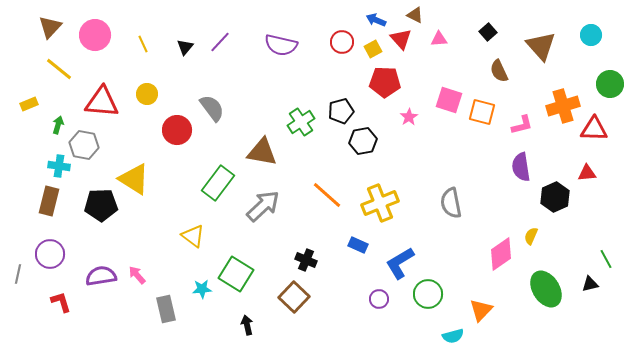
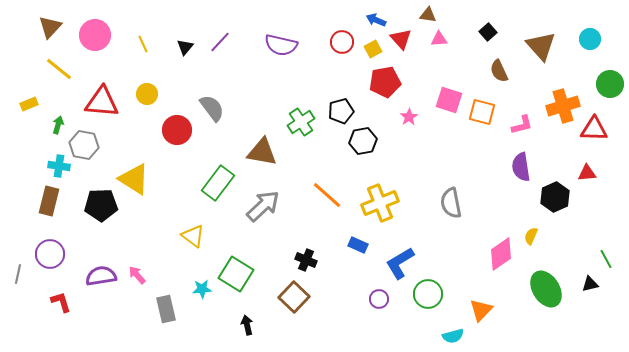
brown triangle at (415, 15): moved 13 px right; rotated 18 degrees counterclockwise
cyan circle at (591, 35): moved 1 px left, 4 px down
red pentagon at (385, 82): rotated 12 degrees counterclockwise
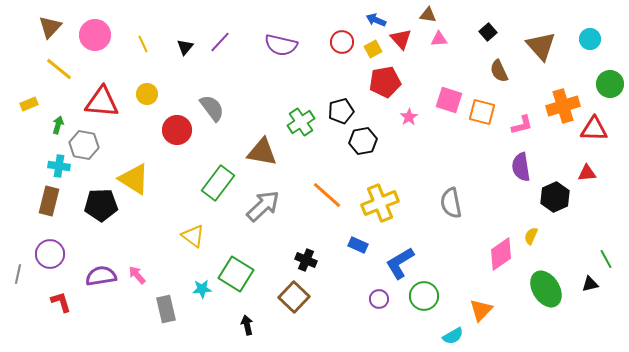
green circle at (428, 294): moved 4 px left, 2 px down
cyan semicircle at (453, 336): rotated 15 degrees counterclockwise
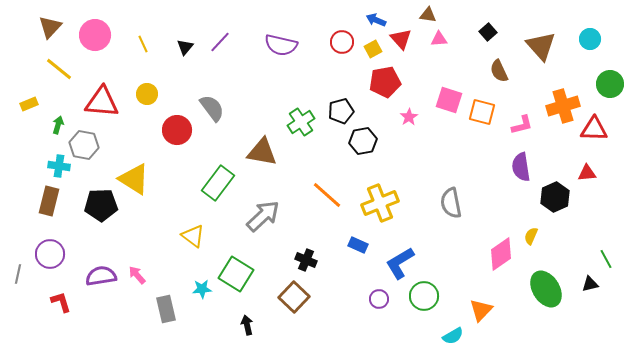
gray arrow at (263, 206): moved 10 px down
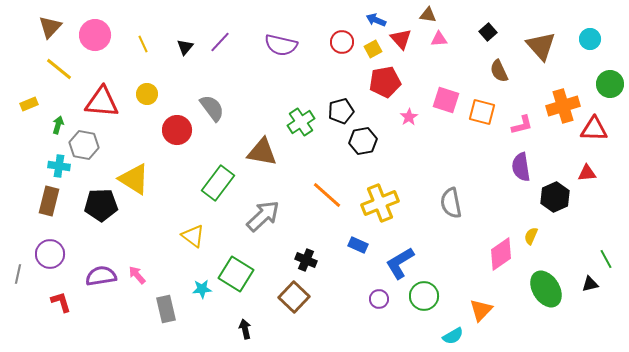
pink square at (449, 100): moved 3 px left
black arrow at (247, 325): moved 2 px left, 4 px down
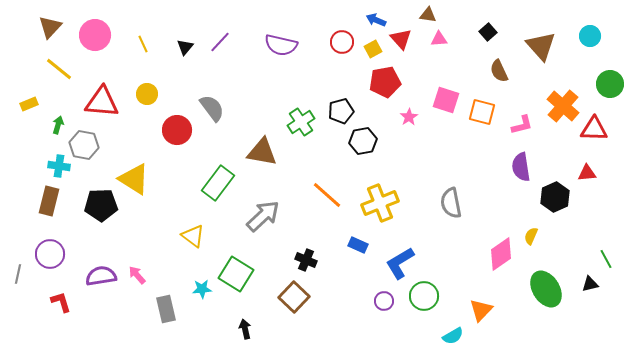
cyan circle at (590, 39): moved 3 px up
orange cross at (563, 106): rotated 32 degrees counterclockwise
purple circle at (379, 299): moved 5 px right, 2 px down
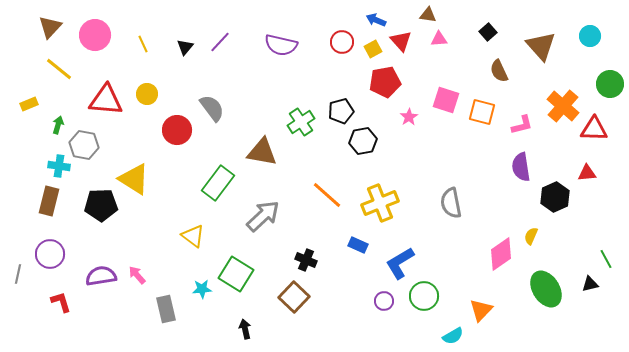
red triangle at (401, 39): moved 2 px down
red triangle at (102, 102): moved 4 px right, 2 px up
